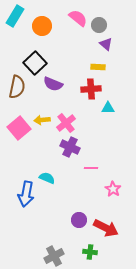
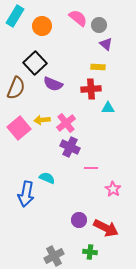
brown semicircle: moved 1 px left, 1 px down; rotated 10 degrees clockwise
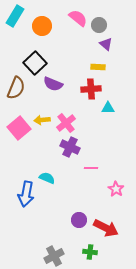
pink star: moved 3 px right
